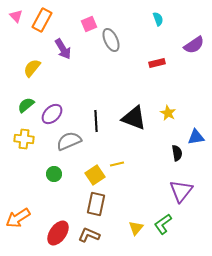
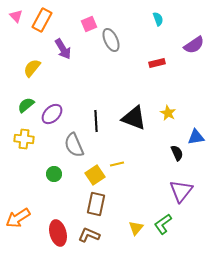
gray semicircle: moved 5 px right, 4 px down; rotated 90 degrees counterclockwise
black semicircle: rotated 14 degrees counterclockwise
red ellipse: rotated 50 degrees counterclockwise
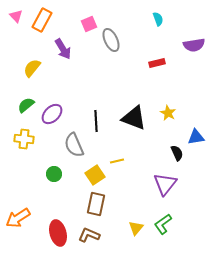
purple semicircle: rotated 25 degrees clockwise
yellow line: moved 3 px up
purple triangle: moved 16 px left, 7 px up
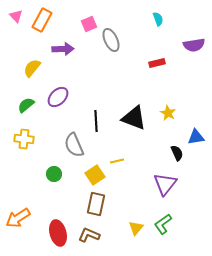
purple arrow: rotated 60 degrees counterclockwise
purple ellipse: moved 6 px right, 17 px up
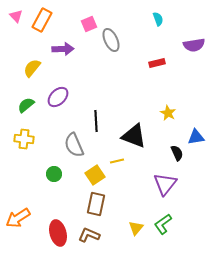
black triangle: moved 18 px down
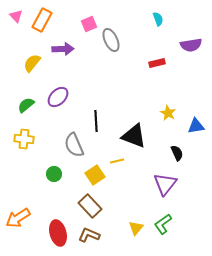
purple semicircle: moved 3 px left
yellow semicircle: moved 5 px up
blue triangle: moved 11 px up
brown rectangle: moved 6 px left, 2 px down; rotated 55 degrees counterclockwise
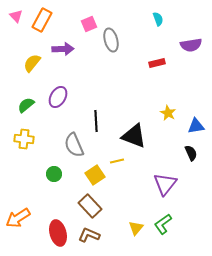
gray ellipse: rotated 10 degrees clockwise
purple ellipse: rotated 15 degrees counterclockwise
black semicircle: moved 14 px right
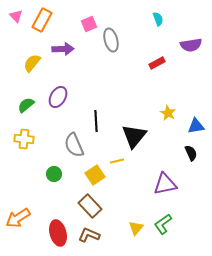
red rectangle: rotated 14 degrees counterclockwise
black triangle: rotated 48 degrees clockwise
purple triangle: rotated 40 degrees clockwise
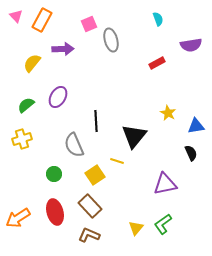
yellow cross: moved 2 px left; rotated 24 degrees counterclockwise
yellow line: rotated 32 degrees clockwise
red ellipse: moved 3 px left, 21 px up
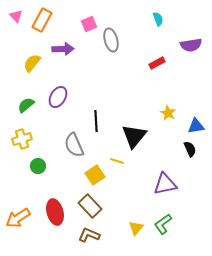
black semicircle: moved 1 px left, 4 px up
green circle: moved 16 px left, 8 px up
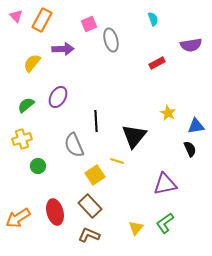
cyan semicircle: moved 5 px left
green L-shape: moved 2 px right, 1 px up
